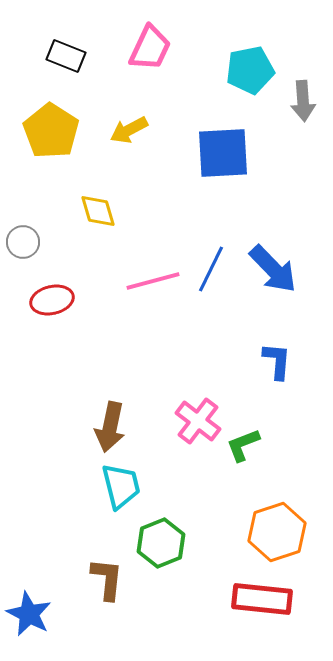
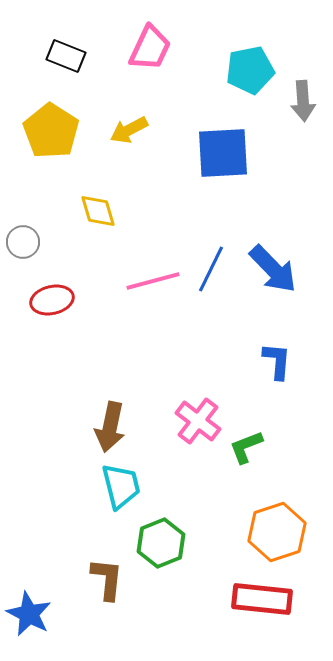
green L-shape: moved 3 px right, 2 px down
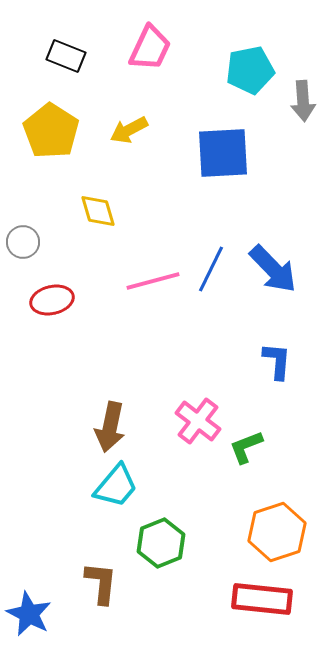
cyan trapezoid: moved 5 px left; rotated 54 degrees clockwise
brown L-shape: moved 6 px left, 4 px down
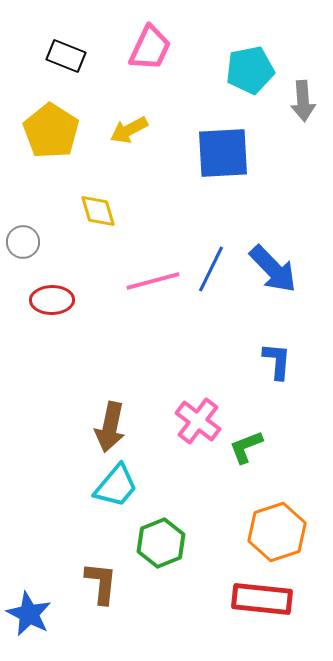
red ellipse: rotated 12 degrees clockwise
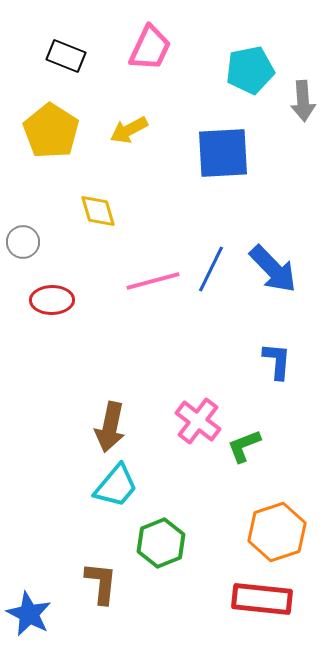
green L-shape: moved 2 px left, 1 px up
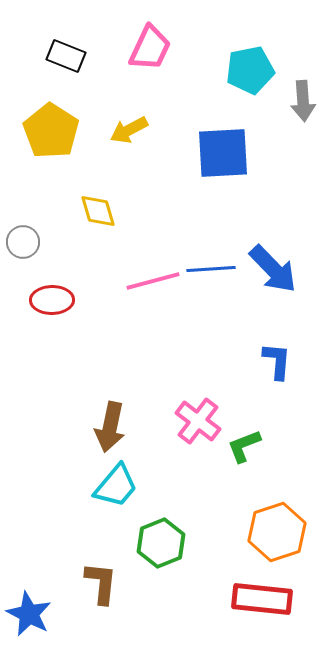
blue line: rotated 60 degrees clockwise
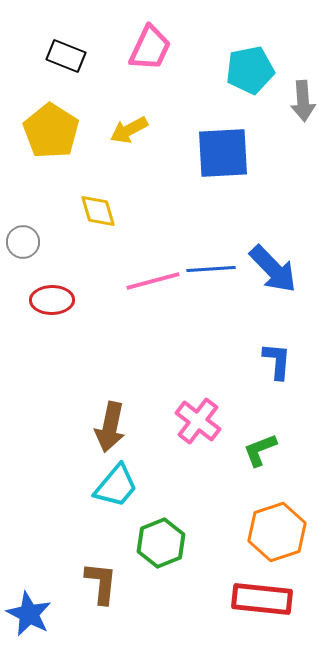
green L-shape: moved 16 px right, 4 px down
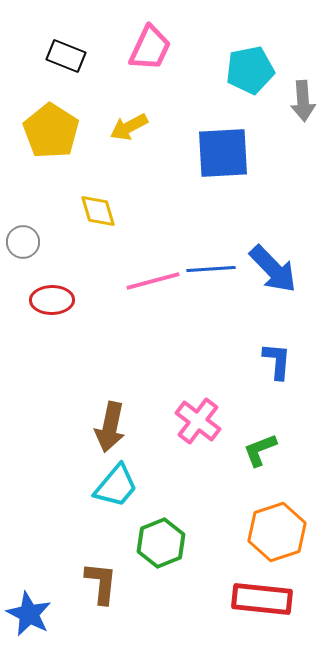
yellow arrow: moved 3 px up
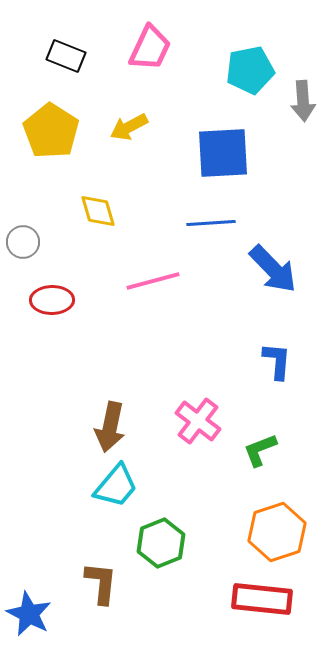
blue line: moved 46 px up
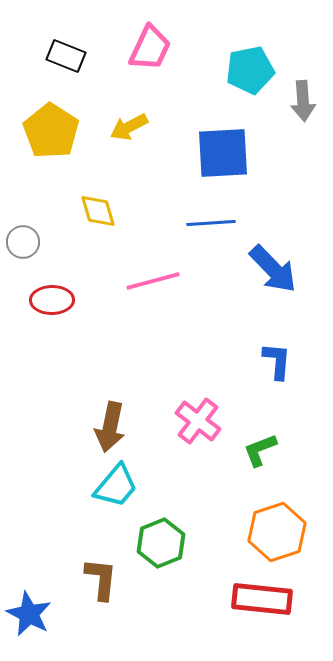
brown L-shape: moved 4 px up
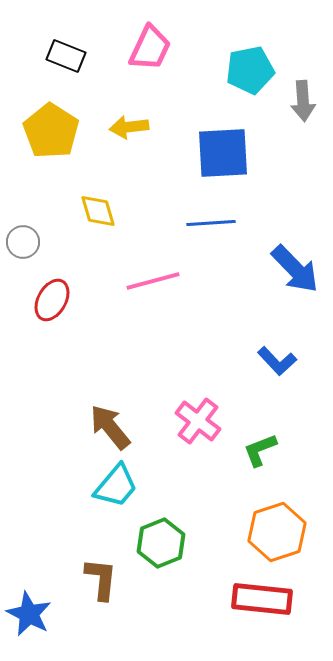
yellow arrow: rotated 21 degrees clockwise
blue arrow: moved 22 px right
red ellipse: rotated 60 degrees counterclockwise
blue L-shape: rotated 132 degrees clockwise
brown arrow: rotated 129 degrees clockwise
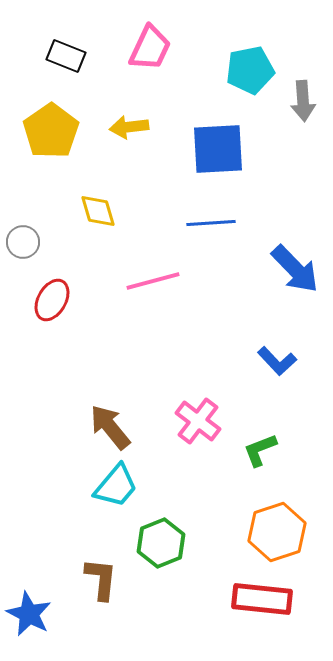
yellow pentagon: rotated 4 degrees clockwise
blue square: moved 5 px left, 4 px up
